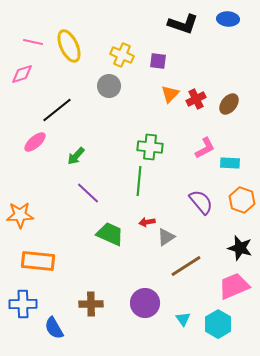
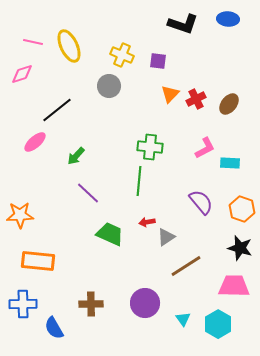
orange hexagon: moved 9 px down
pink trapezoid: rotated 24 degrees clockwise
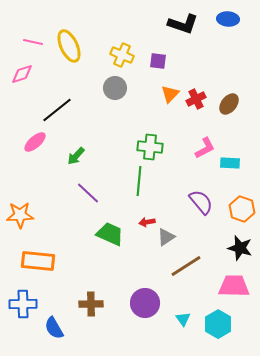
gray circle: moved 6 px right, 2 px down
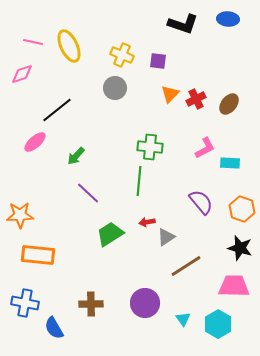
green trapezoid: rotated 56 degrees counterclockwise
orange rectangle: moved 6 px up
blue cross: moved 2 px right, 1 px up; rotated 12 degrees clockwise
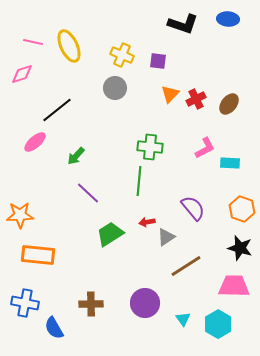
purple semicircle: moved 8 px left, 6 px down
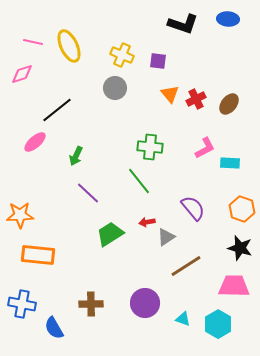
orange triangle: rotated 24 degrees counterclockwise
green arrow: rotated 18 degrees counterclockwise
green line: rotated 44 degrees counterclockwise
blue cross: moved 3 px left, 1 px down
cyan triangle: rotated 35 degrees counterclockwise
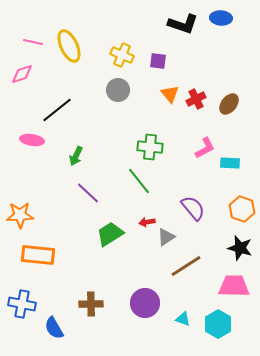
blue ellipse: moved 7 px left, 1 px up
gray circle: moved 3 px right, 2 px down
pink ellipse: moved 3 px left, 2 px up; rotated 50 degrees clockwise
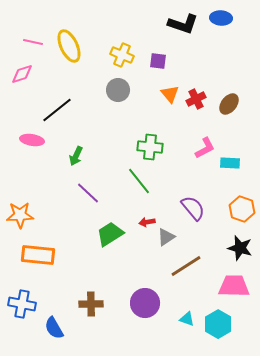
cyan triangle: moved 4 px right
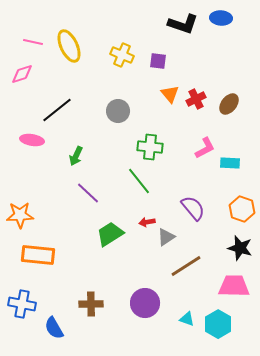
gray circle: moved 21 px down
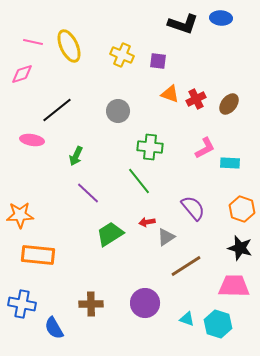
orange triangle: rotated 30 degrees counterclockwise
cyan hexagon: rotated 12 degrees counterclockwise
